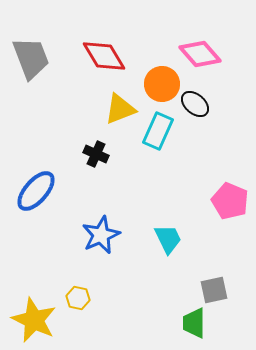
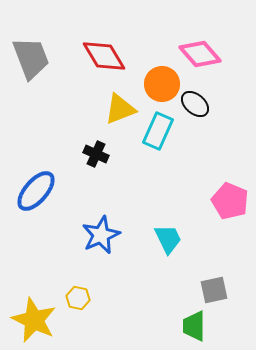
green trapezoid: moved 3 px down
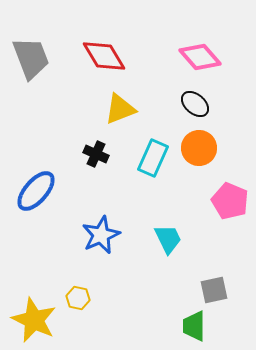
pink diamond: moved 3 px down
orange circle: moved 37 px right, 64 px down
cyan rectangle: moved 5 px left, 27 px down
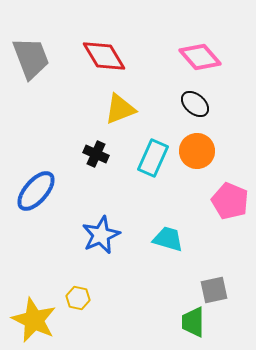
orange circle: moved 2 px left, 3 px down
cyan trapezoid: rotated 48 degrees counterclockwise
green trapezoid: moved 1 px left, 4 px up
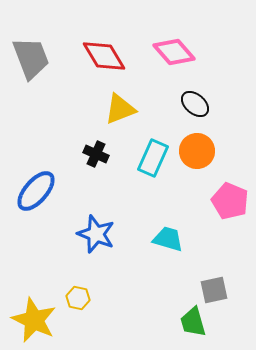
pink diamond: moved 26 px left, 5 px up
blue star: moved 5 px left, 1 px up; rotated 27 degrees counterclockwise
green trapezoid: rotated 16 degrees counterclockwise
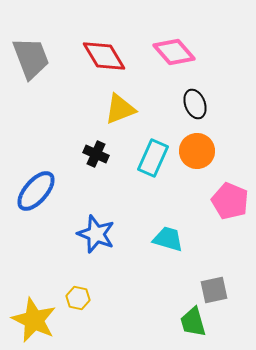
black ellipse: rotated 28 degrees clockwise
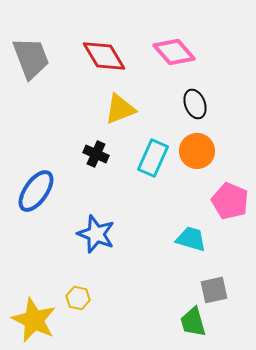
blue ellipse: rotated 6 degrees counterclockwise
cyan trapezoid: moved 23 px right
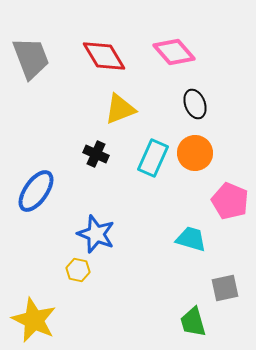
orange circle: moved 2 px left, 2 px down
gray square: moved 11 px right, 2 px up
yellow hexagon: moved 28 px up
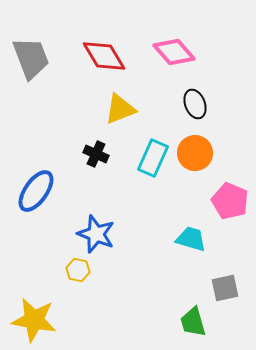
yellow star: rotated 15 degrees counterclockwise
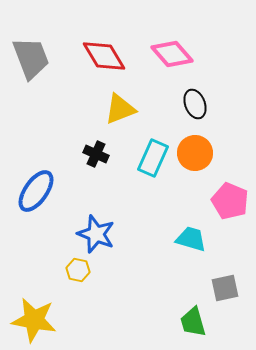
pink diamond: moved 2 px left, 2 px down
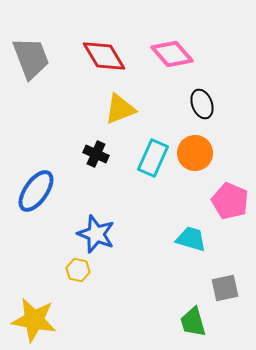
black ellipse: moved 7 px right
